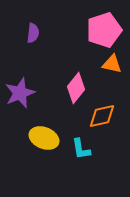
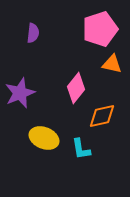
pink pentagon: moved 4 px left, 1 px up
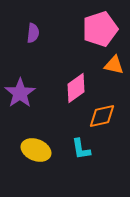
orange triangle: moved 2 px right, 1 px down
pink diamond: rotated 16 degrees clockwise
purple star: rotated 12 degrees counterclockwise
yellow ellipse: moved 8 px left, 12 px down
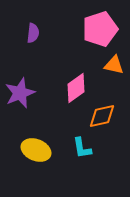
purple star: rotated 12 degrees clockwise
cyan L-shape: moved 1 px right, 1 px up
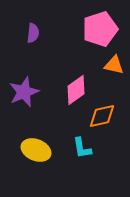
pink diamond: moved 2 px down
purple star: moved 4 px right, 1 px up
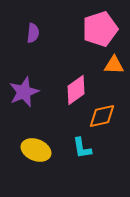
orange triangle: rotated 10 degrees counterclockwise
